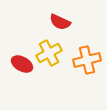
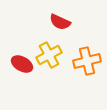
yellow cross: moved 2 px down
orange cross: moved 1 px down
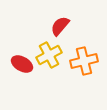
red semicircle: moved 4 px down; rotated 105 degrees clockwise
orange cross: moved 3 px left
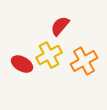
orange cross: rotated 16 degrees counterclockwise
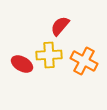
yellow cross: rotated 25 degrees clockwise
orange cross: rotated 32 degrees counterclockwise
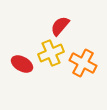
yellow cross: moved 2 px right, 2 px up; rotated 20 degrees counterclockwise
orange cross: moved 1 px left, 2 px down
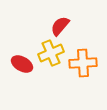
orange cross: rotated 32 degrees counterclockwise
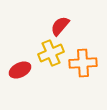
red ellipse: moved 2 px left, 6 px down; rotated 55 degrees counterclockwise
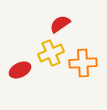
red semicircle: moved 2 px up; rotated 15 degrees clockwise
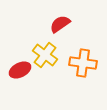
yellow cross: moved 6 px left, 2 px down; rotated 30 degrees counterclockwise
orange cross: rotated 12 degrees clockwise
